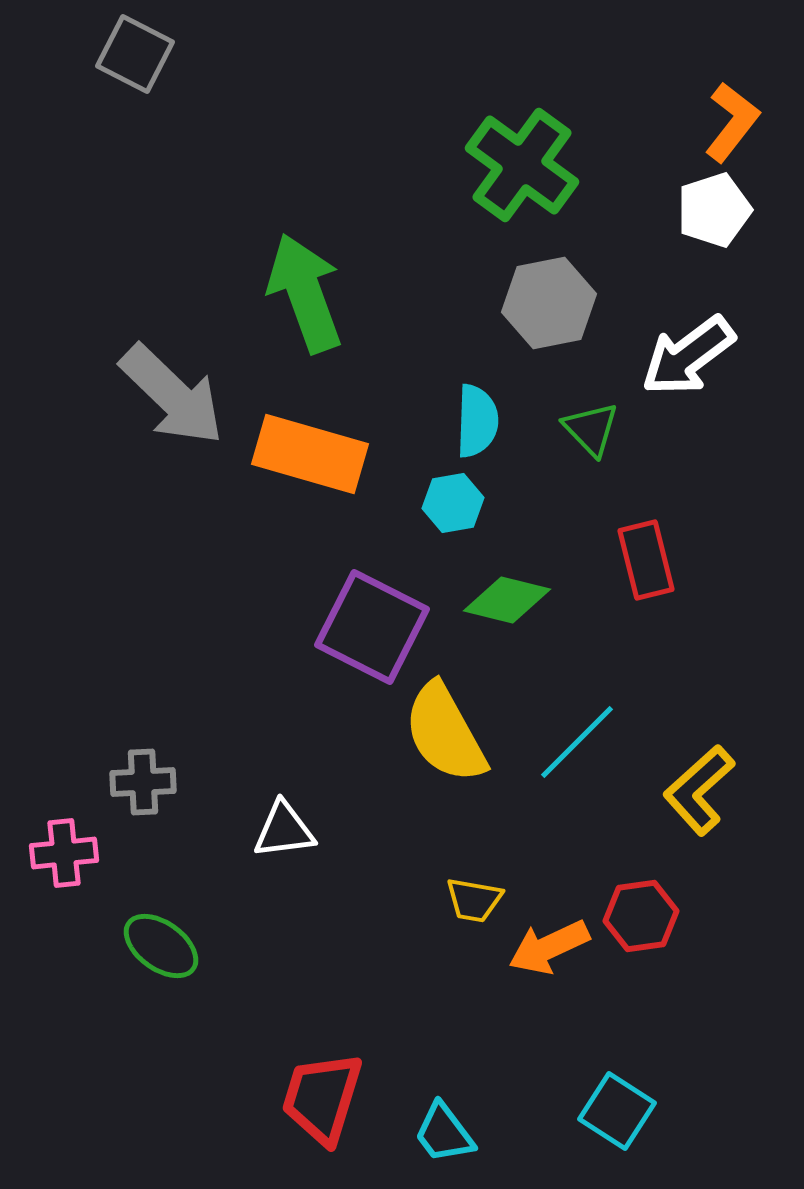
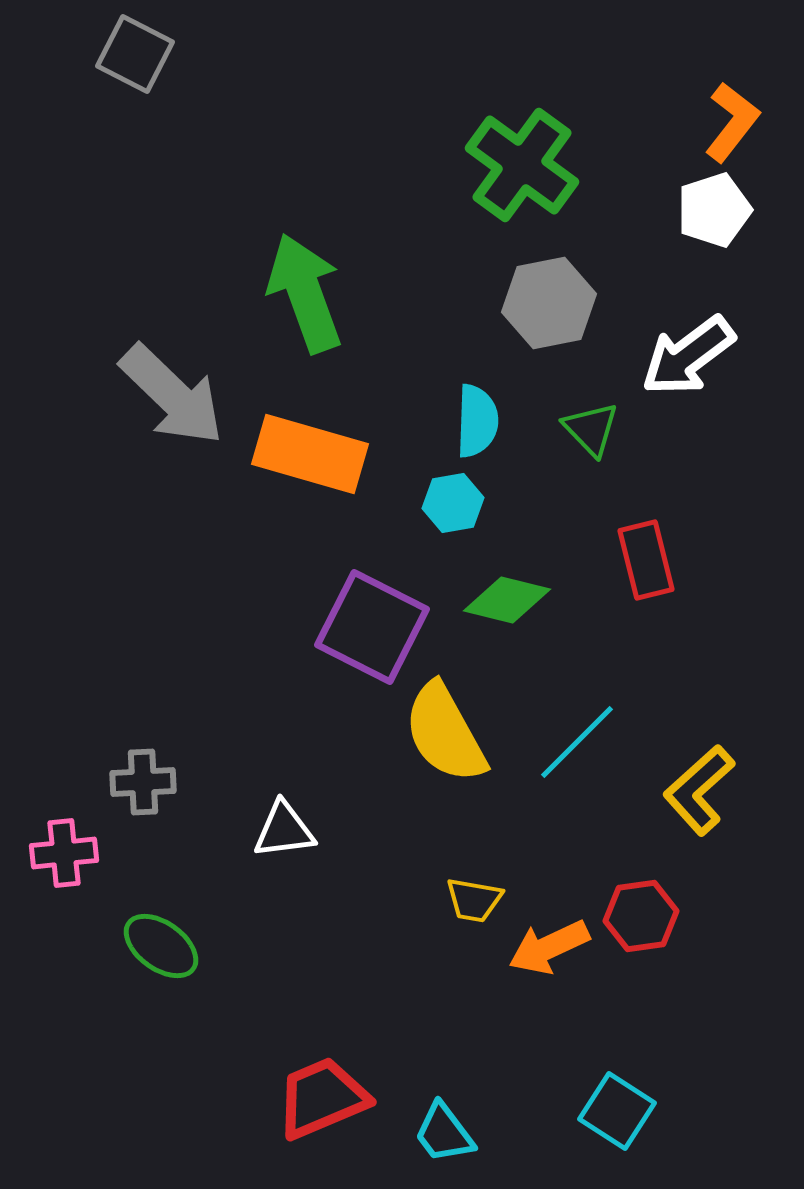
red trapezoid: rotated 50 degrees clockwise
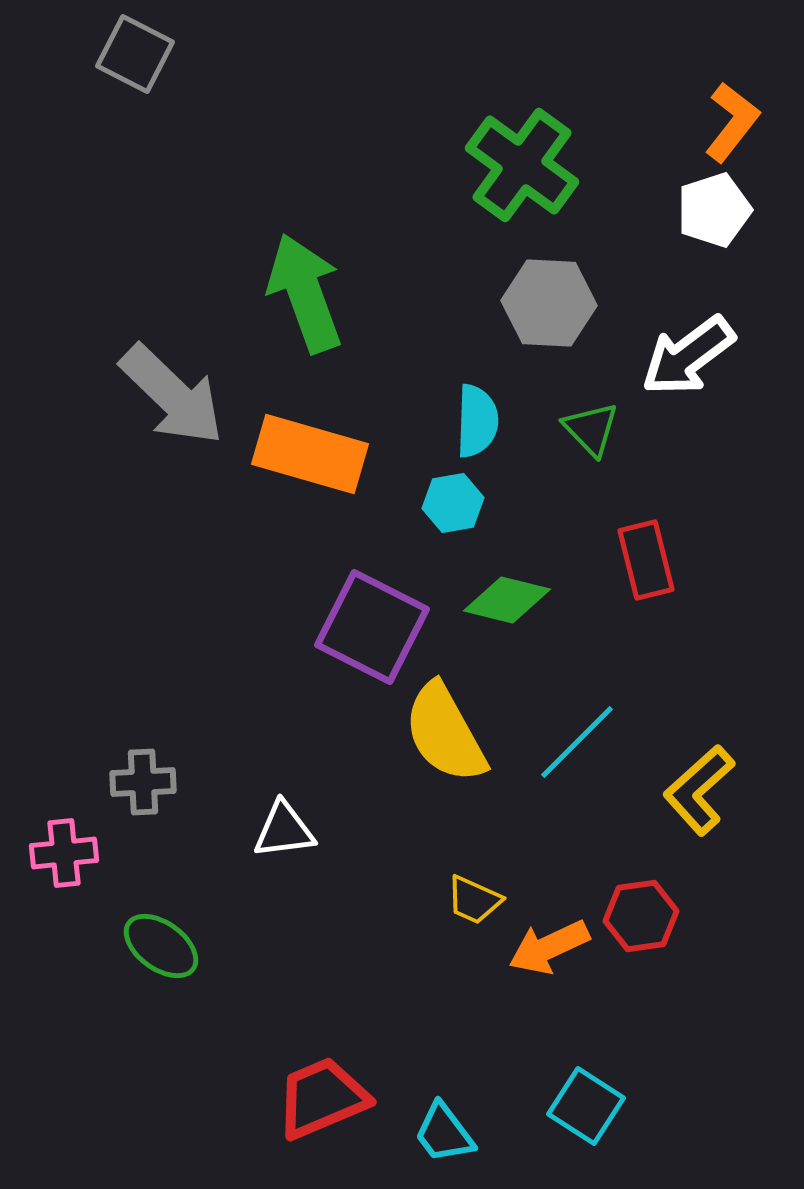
gray hexagon: rotated 14 degrees clockwise
yellow trapezoid: rotated 14 degrees clockwise
cyan square: moved 31 px left, 5 px up
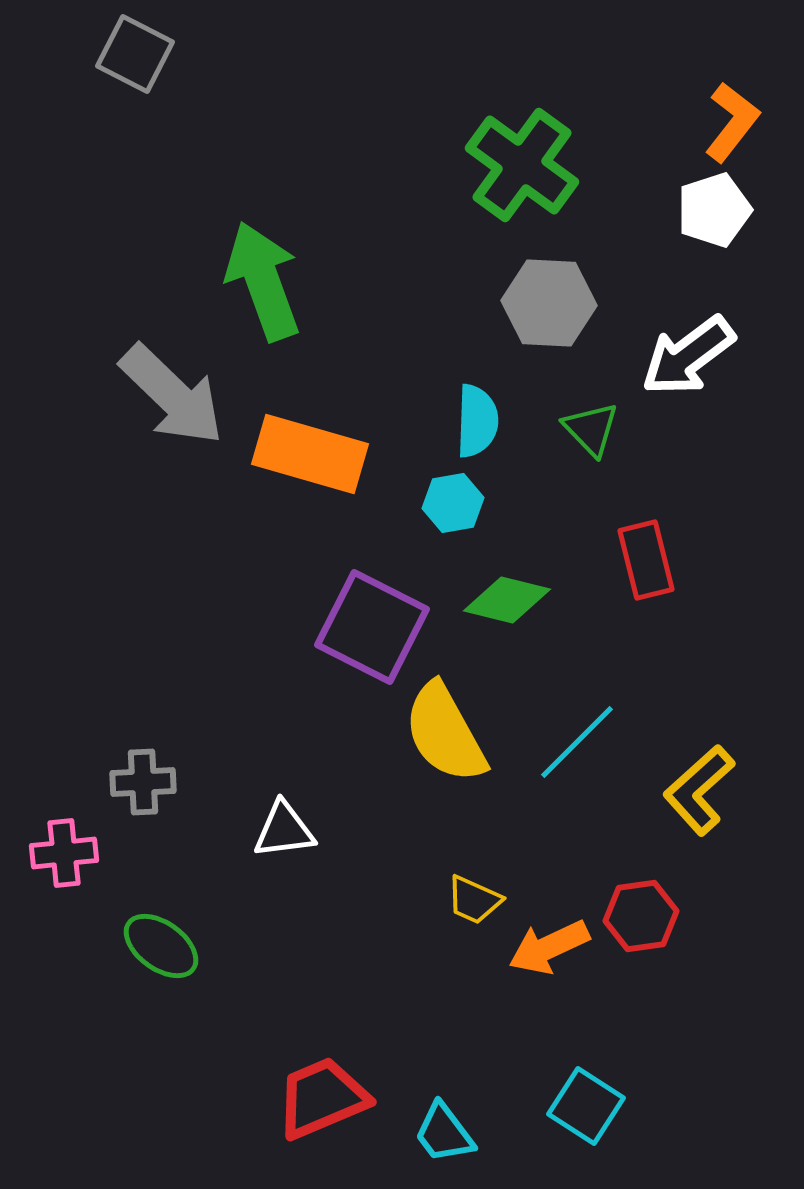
green arrow: moved 42 px left, 12 px up
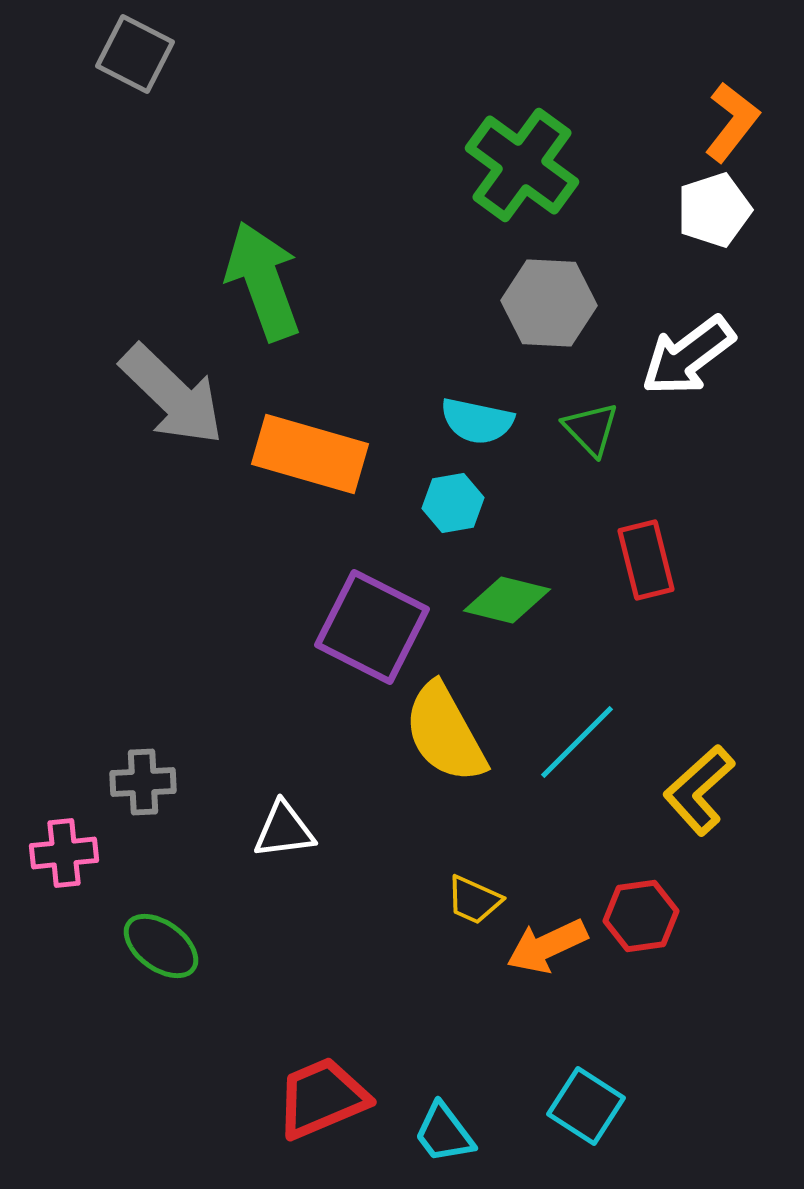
cyan semicircle: rotated 100 degrees clockwise
orange arrow: moved 2 px left, 1 px up
